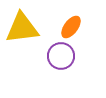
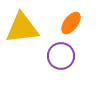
orange ellipse: moved 4 px up
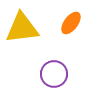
purple circle: moved 7 px left, 18 px down
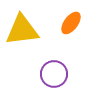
yellow triangle: moved 2 px down
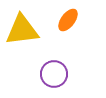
orange ellipse: moved 3 px left, 3 px up
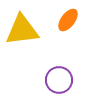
purple circle: moved 5 px right, 6 px down
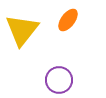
yellow triangle: rotated 45 degrees counterclockwise
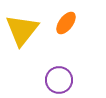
orange ellipse: moved 2 px left, 3 px down
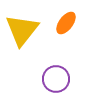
purple circle: moved 3 px left, 1 px up
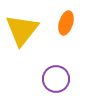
orange ellipse: rotated 20 degrees counterclockwise
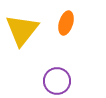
purple circle: moved 1 px right, 2 px down
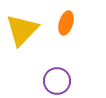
yellow triangle: rotated 6 degrees clockwise
